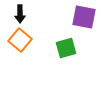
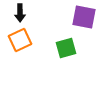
black arrow: moved 1 px up
orange square: rotated 25 degrees clockwise
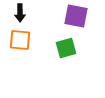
purple square: moved 8 px left, 1 px up
orange square: rotated 30 degrees clockwise
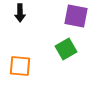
orange square: moved 26 px down
green square: moved 1 px down; rotated 15 degrees counterclockwise
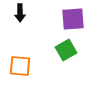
purple square: moved 3 px left, 3 px down; rotated 15 degrees counterclockwise
green square: moved 1 px down
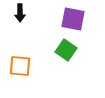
purple square: rotated 15 degrees clockwise
green square: rotated 25 degrees counterclockwise
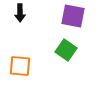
purple square: moved 3 px up
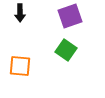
purple square: moved 3 px left; rotated 30 degrees counterclockwise
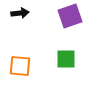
black arrow: rotated 96 degrees counterclockwise
green square: moved 9 px down; rotated 35 degrees counterclockwise
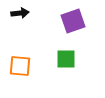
purple square: moved 3 px right, 5 px down
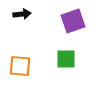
black arrow: moved 2 px right, 1 px down
